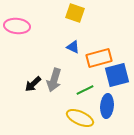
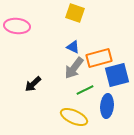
gray arrow: moved 20 px right, 12 px up; rotated 20 degrees clockwise
yellow ellipse: moved 6 px left, 1 px up
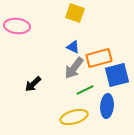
yellow ellipse: rotated 40 degrees counterclockwise
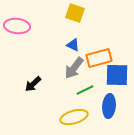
blue triangle: moved 2 px up
blue square: rotated 15 degrees clockwise
blue ellipse: moved 2 px right
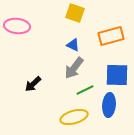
orange rectangle: moved 12 px right, 22 px up
blue ellipse: moved 1 px up
